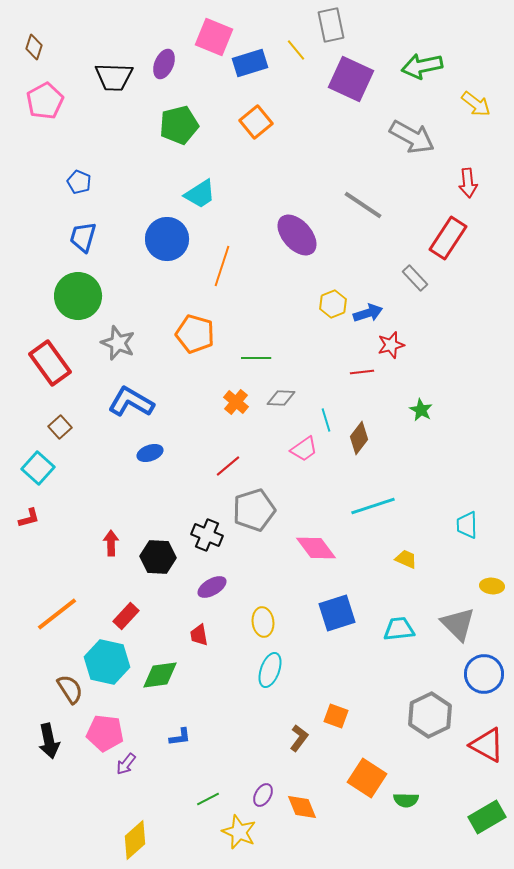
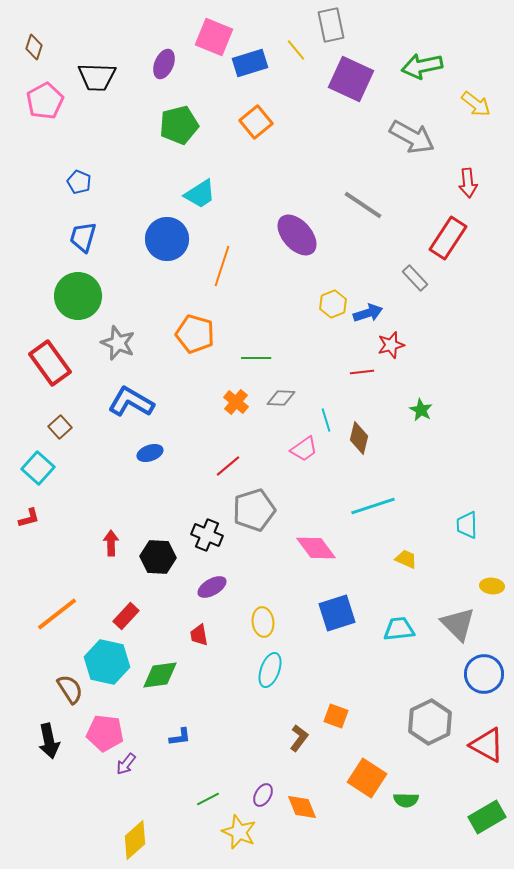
black trapezoid at (114, 77): moved 17 px left
brown diamond at (359, 438): rotated 24 degrees counterclockwise
gray hexagon at (430, 715): moved 7 px down
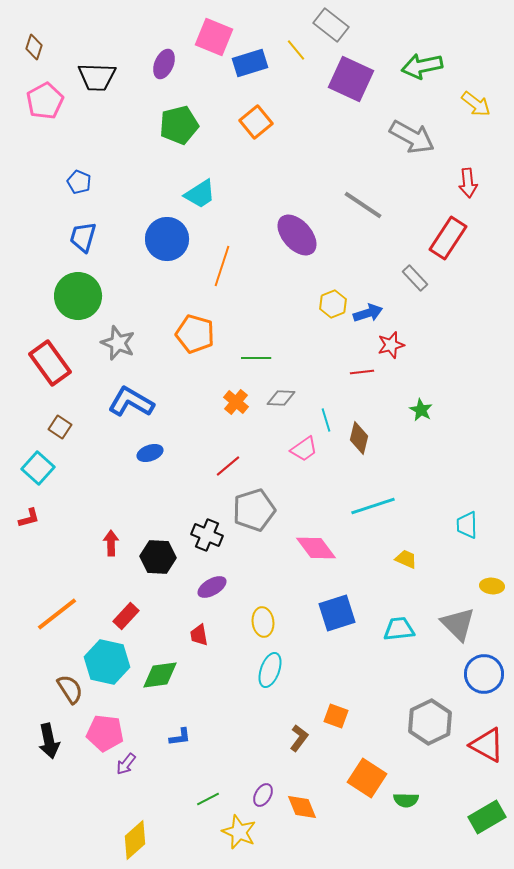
gray rectangle at (331, 25): rotated 40 degrees counterclockwise
brown square at (60, 427): rotated 15 degrees counterclockwise
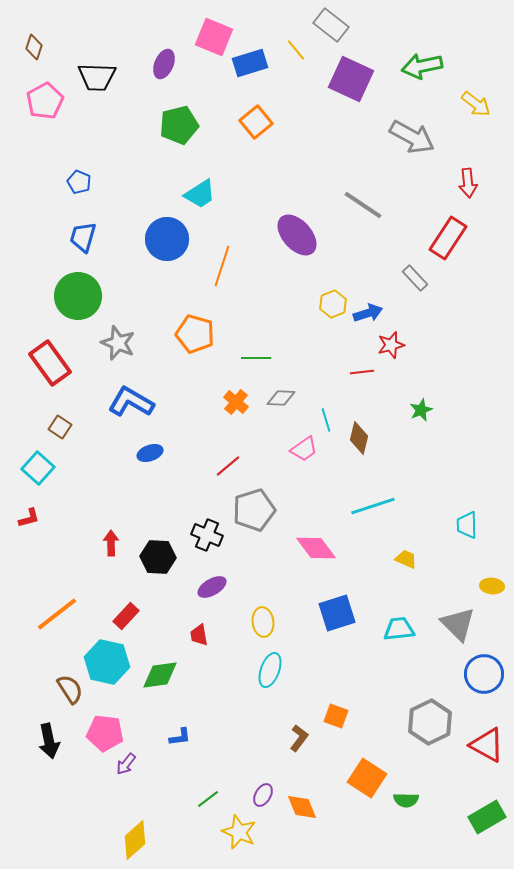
green star at (421, 410): rotated 20 degrees clockwise
green line at (208, 799): rotated 10 degrees counterclockwise
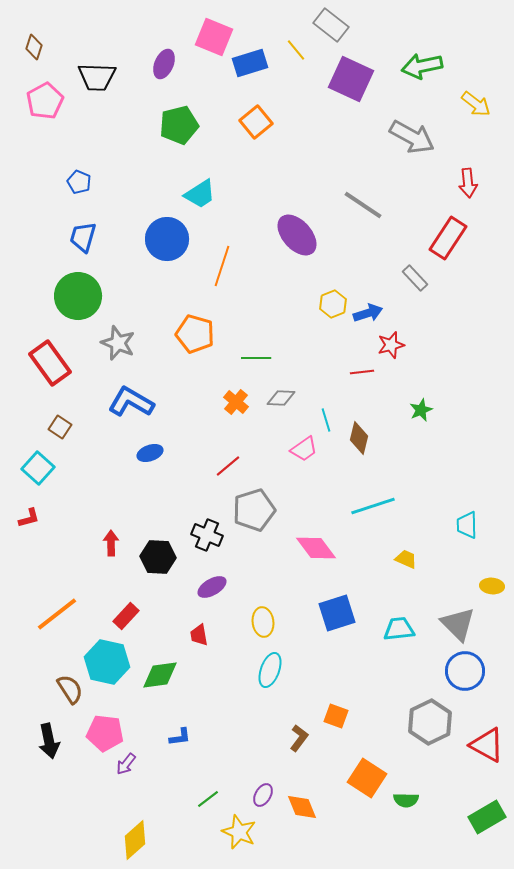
blue circle at (484, 674): moved 19 px left, 3 px up
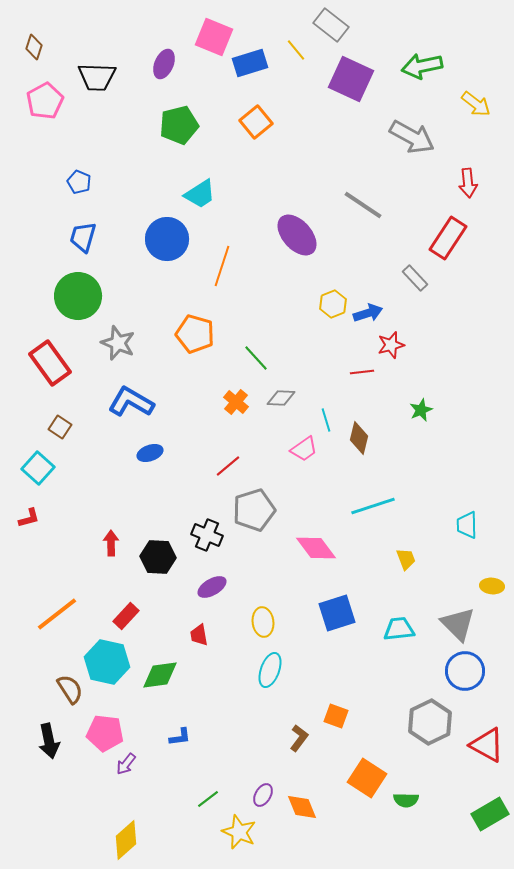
green line at (256, 358): rotated 48 degrees clockwise
yellow trapezoid at (406, 559): rotated 45 degrees clockwise
green rectangle at (487, 817): moved 3 px right, 3 px up
yellow diamond at (135, 840): moved 9 px left
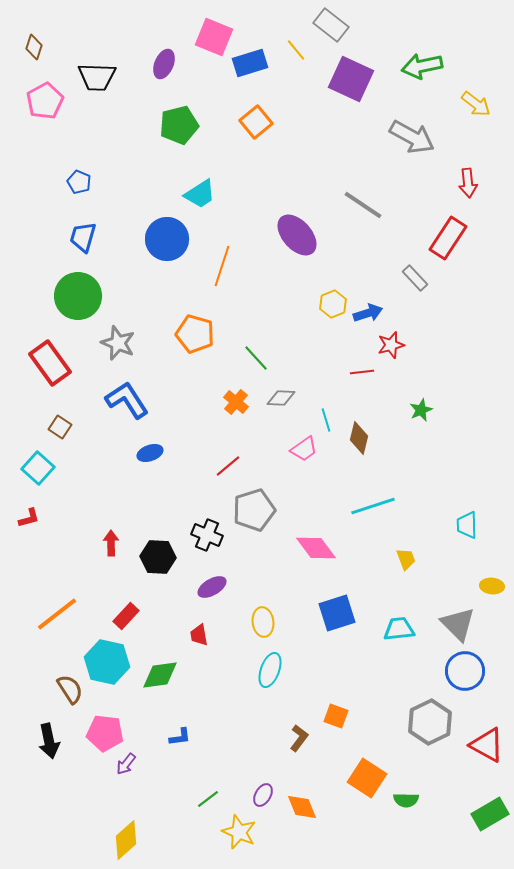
blue L-shape at (131, 402): moved 4 px left, 2 px up; rotated 27 degrees clockwise
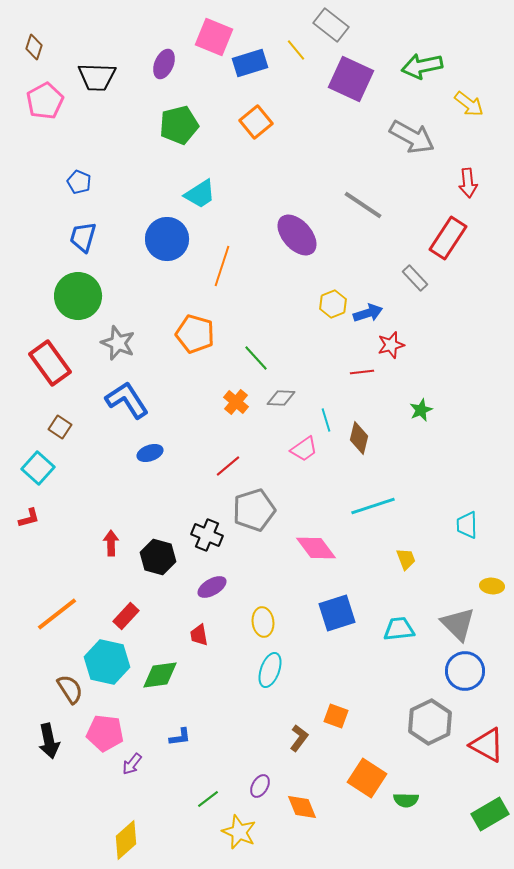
yellow arrow at (476, 104): moved 7 px left
black hexagon at (158, 557): rotated 12 degrees clockwise
purple arrow at (126, 764): moved 6 px right
purple ellipse at (263, 795): moved 3 px left, 9 px up
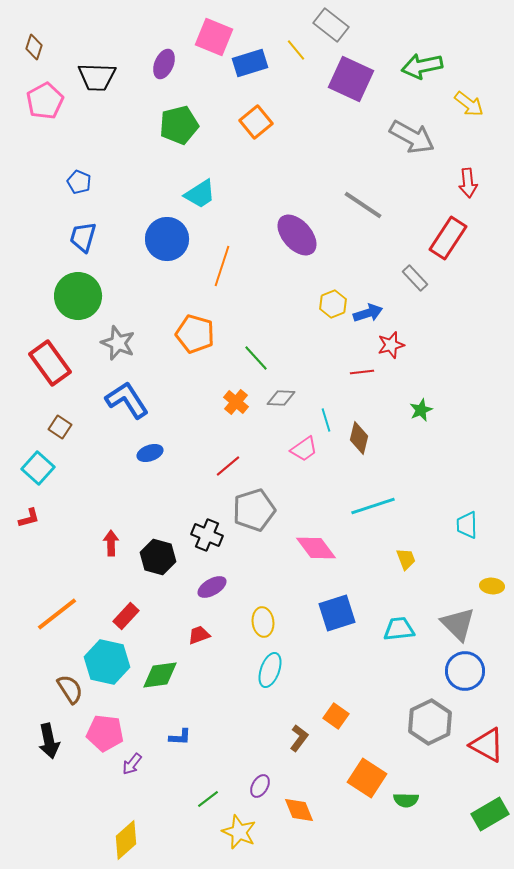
red trapezoid at (199, 635): rotated 80 degrees clockwise
orange square at (336, 716): rotated 15 degrees clockwise
blue L-shape at (180, 737): rotated 10 degrees clockwise
orange diamond at (302, 807): moved 3 px left, 3 px down
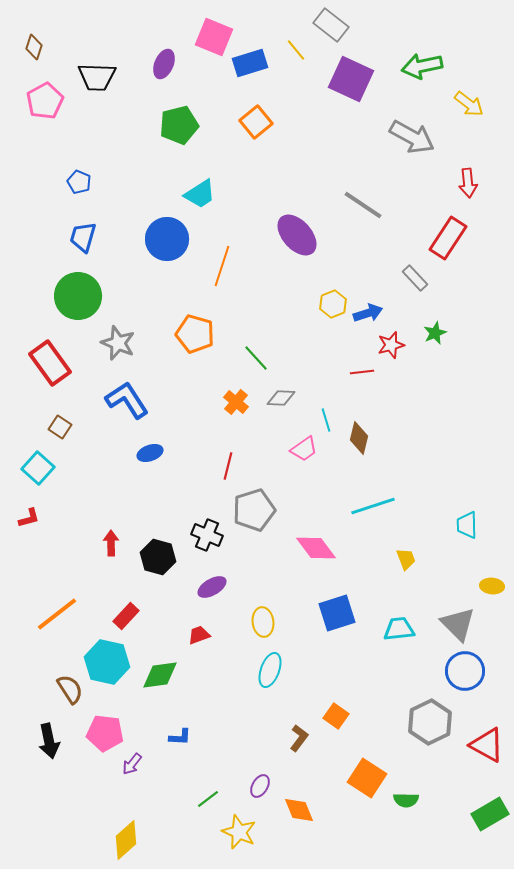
green star at (421, 410): moved 14 px right, 77 px up
red line at (228, 466): rotated 36 degrees counterclockwise
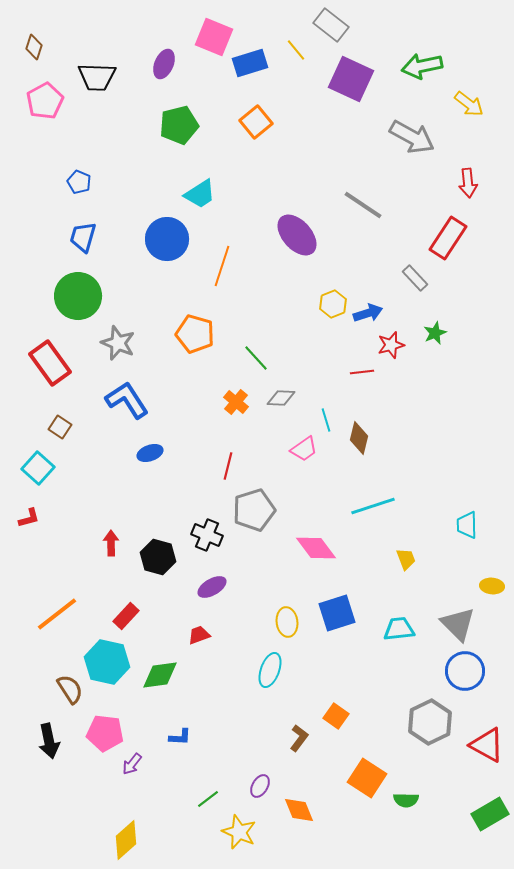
yellow ellipse at (263, 622): moved 24 px right
